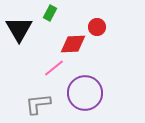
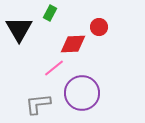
red circle: moved 2 px right
purple circle: moved 3 px left
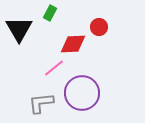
gray L-shape: moved 3 px right, 1 px up
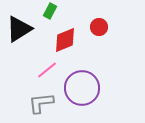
green rectangle: moved 2 px up
black triangle: rotated 28 degrees clockwise
red diamond: moved 8 px left, 4 px up; rotated 20 degrees counterclockwise
pink line: moved 7 px left, 2 px down
purple circle: moved 5 px up
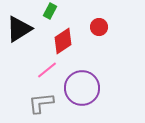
red diamond: moved 2 px left, 1 px down; rotated 12 degrees counterclockwise
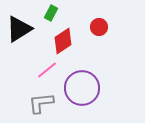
green rectangle: moved 1 px right, 2 px down
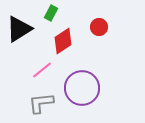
pink line: moved 5 px left
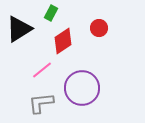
red circle: moved 1 px down
